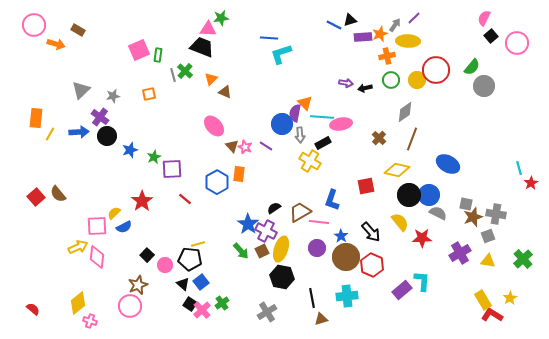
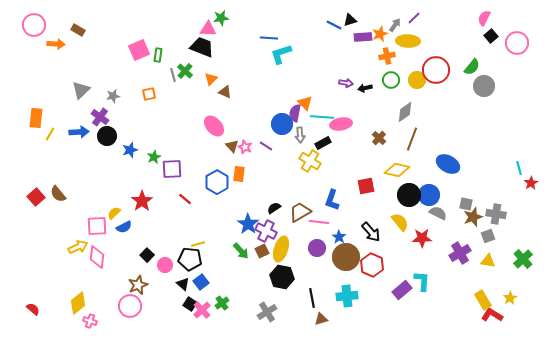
orange arrow at (56, 44): rotated 12 degrees counterclockwise
blue star at (341, 236): moved 2 px left, 1 px down
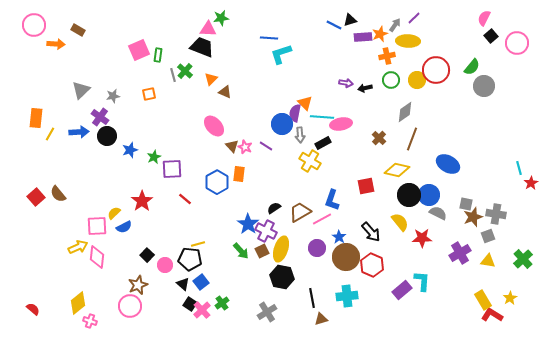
pink line at (319, 222): moved 3 px right, 3 px up; rotated 36 degrees counterclockwise
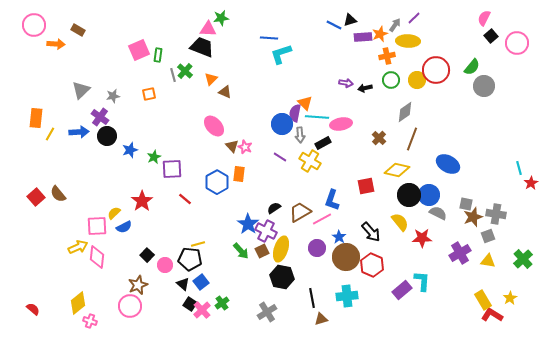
cyan line at (322, 117): moved 5 px left
purple line at (266, 146): moved 14 px right, 11 px down
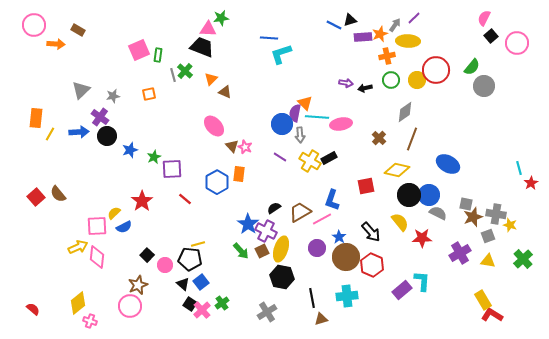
black rectangle at (323, 143): moved 6 px right, 15 px down
yellow star at (510, 298): moved 73 px up; rotated 24 degrees counterclockwise
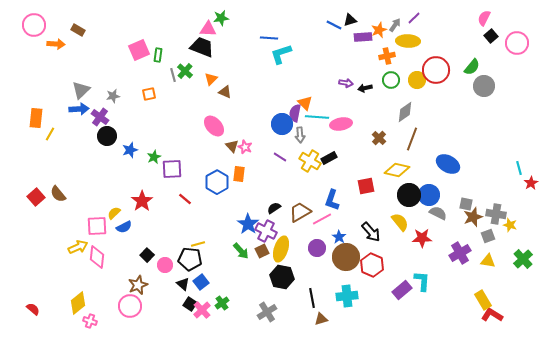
orange star at (380, 34): moved 1 px left, 4 px up
blue arrow at (79, 132): moved 23 px up
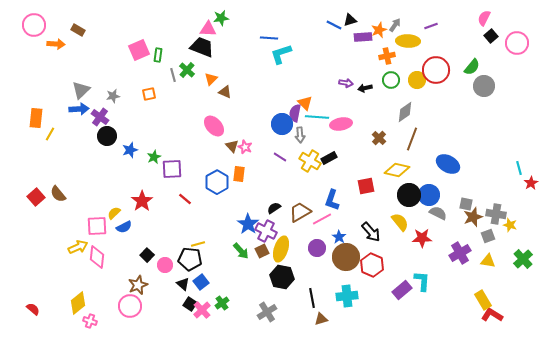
purple line at (414, 18): moved 17 px right, 8 px down; rotated 24 degrees clockwise
green cross at (185, 71): moved 2 px right, 1 px up
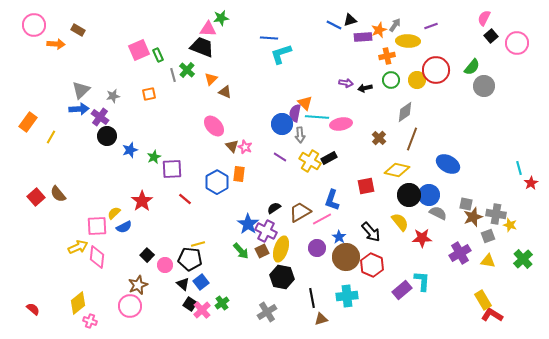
green rectangle at (158, 55): rotated 32 degrees counterclockwise
orange rectangle at (36, 118): moved 8 px left, 4 px down; rotated 30 degrees clockwise
yellow line at (50, 134): moved 1 px right, 3 px down
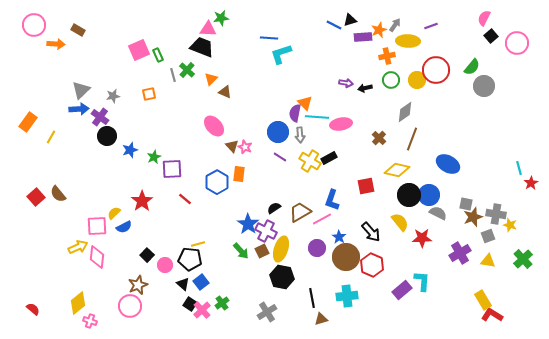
blue circle at (282, 124): moved 4 px left, 8 px down
